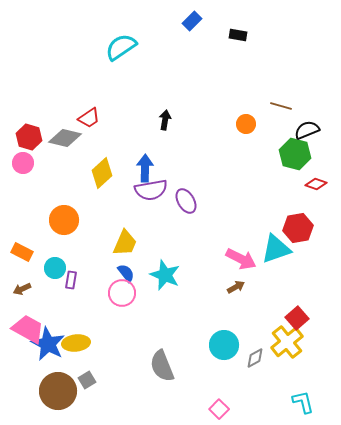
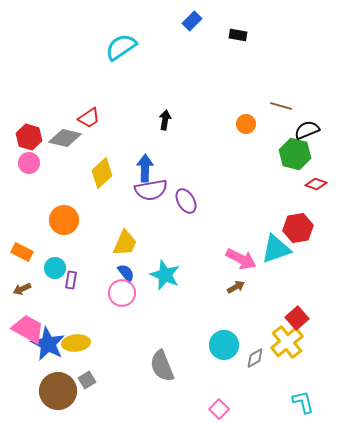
pink circle at (23, 163): moved 6 px right
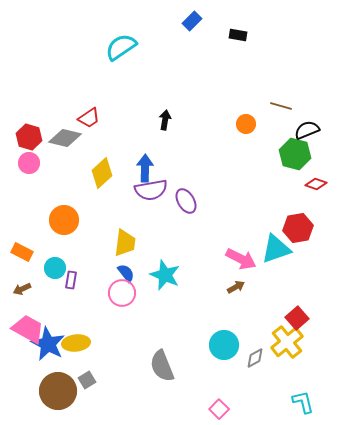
yellow trapezoid at (125, 243): rotated 16 degrees counterclockwise
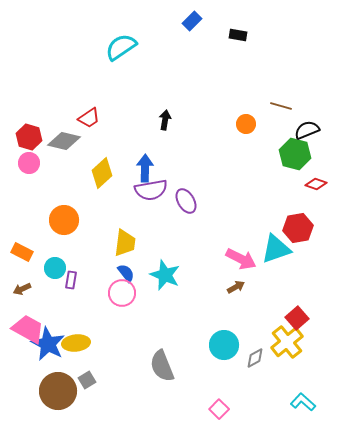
gray diamond at (65, 138): moved 1 px left, 3 px down
cyan L-shape at (303, 402): rotated 35 degrees counterclockwise
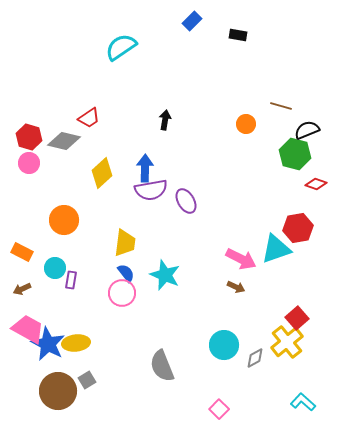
brown arrow at (236, 287): rotated 54 degrees clockwise
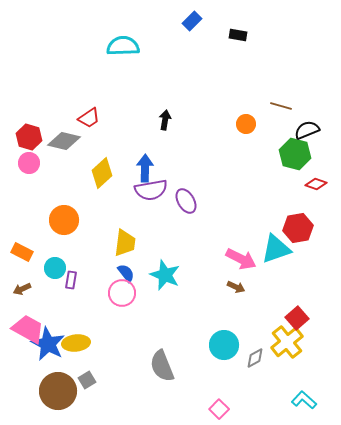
cyan semicircle at (121, 47): moved 2 px right, 1 px up; rotated 32 degrees clockwise
cyan L-shape at (303, 402): moved 1 px right, 2 px up
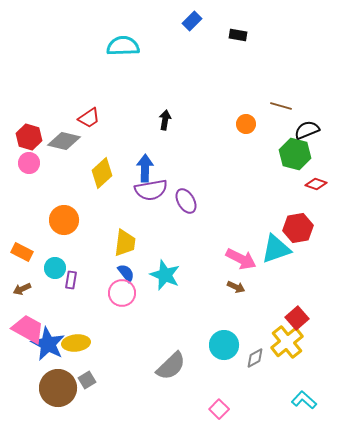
gray semicircle at (162, 366): moved 9 px right; rotated 112 degrees counterclockwise
brown circle at (58, 391): moved 3 px up
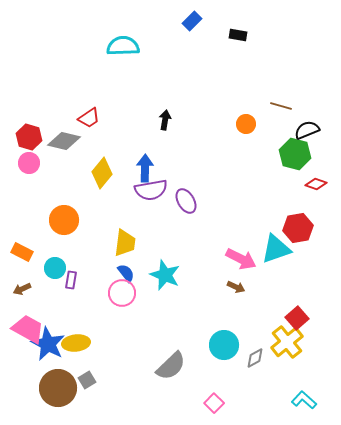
yellow diamond at (102, 173): rotated 8 degrees counterclockwise
pink square at (219, 409): moved 5 px left, 6 px up
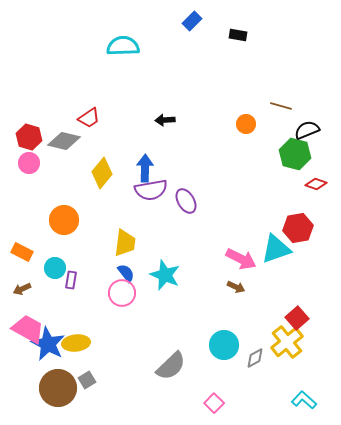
black arrow at (165, 120): rotated 102 degrees counterclockwise
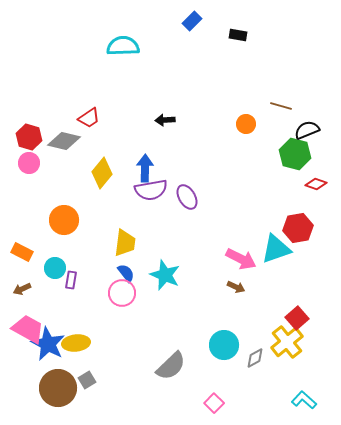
purple ellipse at (186, 201): moved 1 px right, 4 px up
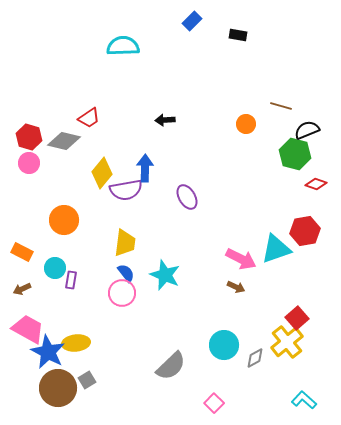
purple semicircle at (151, 190): moved 25 px left
red hexagon at (298, 228): moved 7 px right, 3 px down
blue star at (48, 344): moved 8 px down
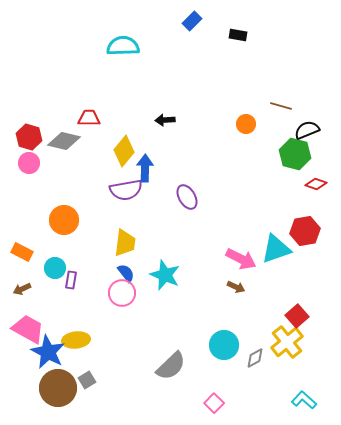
red trapezoid at (89, 118): rotated 145 degrees counterclockwise
yellow diamond at (102, 173): moved 22 px right, 22 px up
red square at (297, 318): moved 2 px up
yellow ellipse at (76, 343): moved 3 px up
